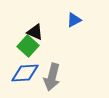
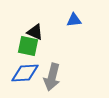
blue triangle: rotated 21 degrees clockwise
green square: rotated 30 degrees counterclockwise
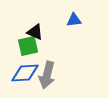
green square: rotated 25 degrees counterclockwise
gray arrow: moved 5 px left, 2 px up
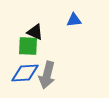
green square: rotated 15 degrees clockwise
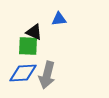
blue triangle: moved 15 px left, 1 px up
black triangle: moved 1 px left
blue diamond: moved 2 px left
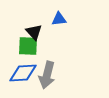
black triangle: rotated 24 degrees clockwise
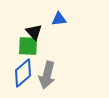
blue diamond: rotated 36 degrees counterclockwise
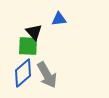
gray arrow: rotated 44 degrees counterclockwise
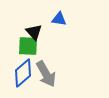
blue triangle: rotated 14 degrees clockwise
gray arrow: moved 1 px left, 1 px up
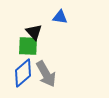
blue triangle: moved 1 px right, 2 px up
